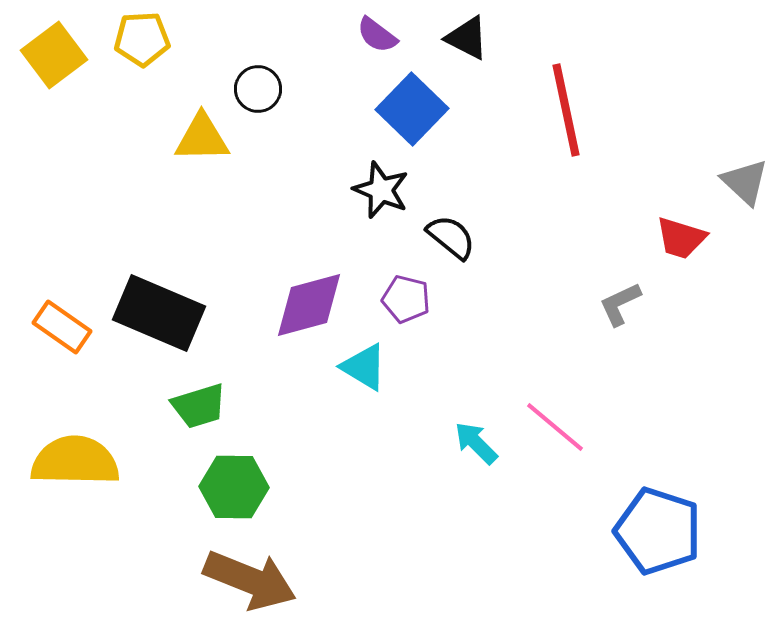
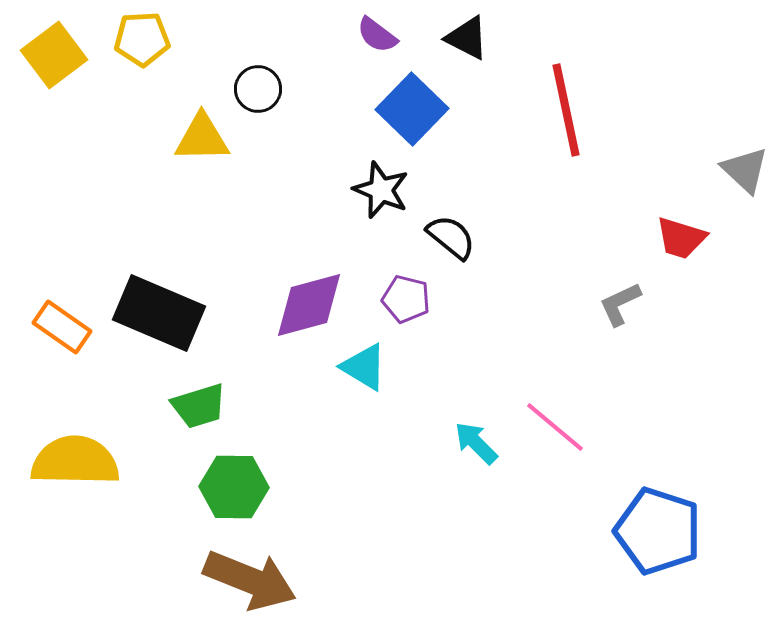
gray triangle: moved 12 px up
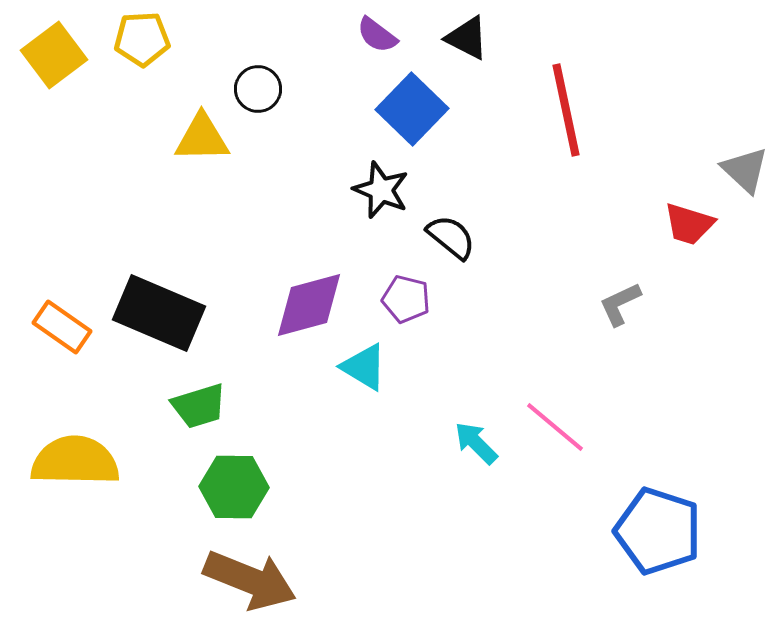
red trapezoid: moved 8 px right, 14 px up
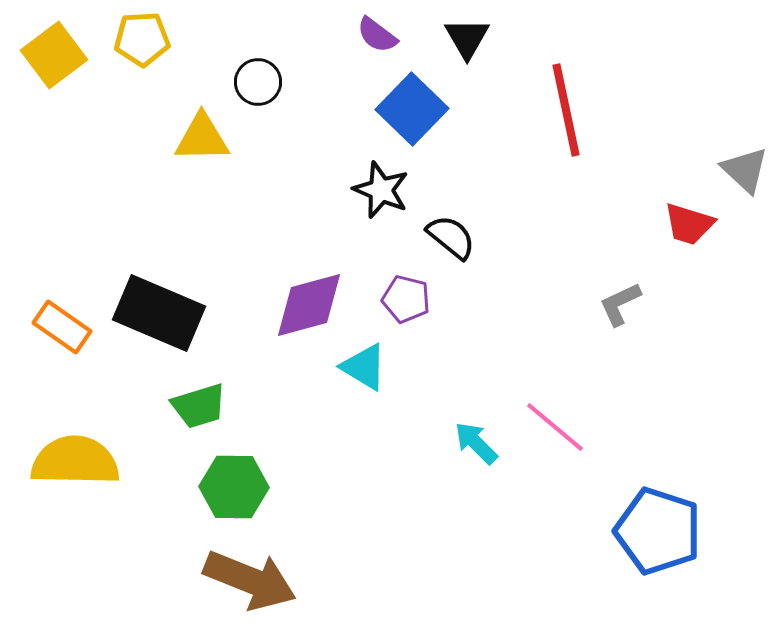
black triangle: rotated 33 degrees clockwise
black circle: moved 7 px up
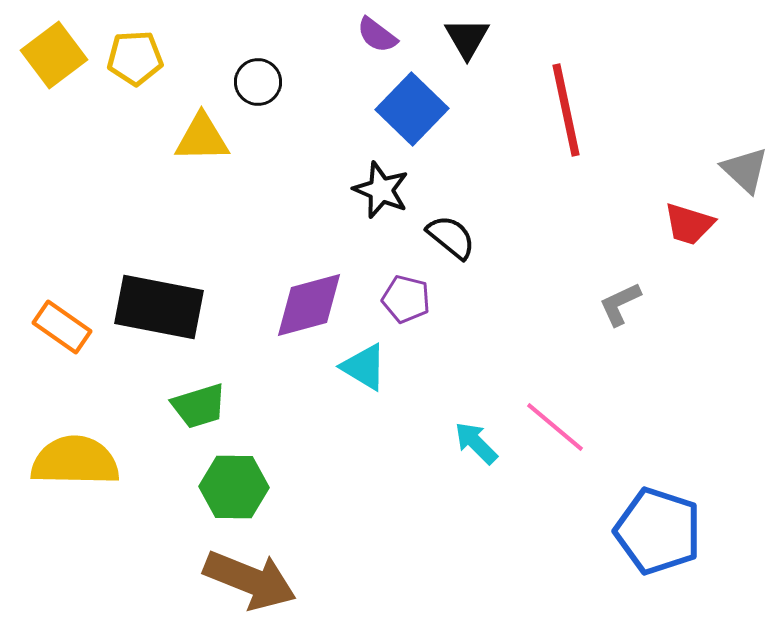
yellow pentagon: moved 7 px left, 19 px down
black rectangle: moved 6 px up; rotated 12 degrees counterclockwise
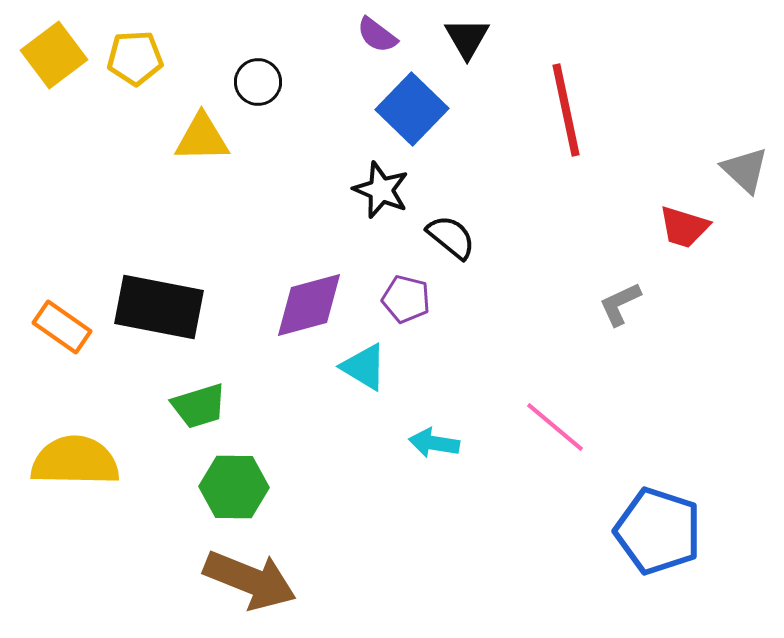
red trapezoid: moved 5 px left, 3 px down
cyan arrow: moved 42 px left; rotated 36 degrees counterclockwise
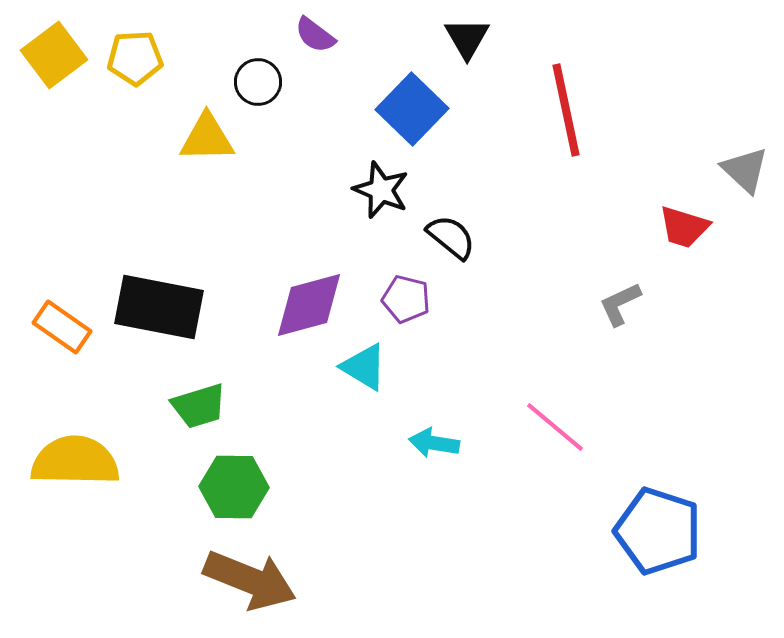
purple semicircle: moved 62 px left
yellow triangle: moved 5 px right
